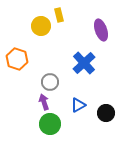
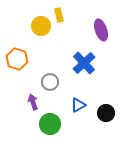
purple arrow: moved 11 px left
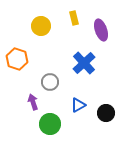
yellow rectangle: moved 15 px right, 3 px down
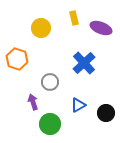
yellow circle: moved 2 px down
purple ellipse: moved 2 px up; rotated 50 degrees counterclockwise
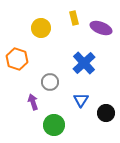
blue triangle: moved 3 px right, 5 px up; rotated 28 degrees counterclockwise
green circle: moved 4 px right, 1 px down
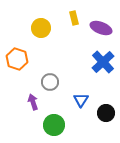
blue cross: moved 19 px right, 1 px up
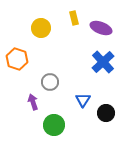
blue triangle: moved 2 px right
